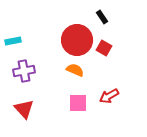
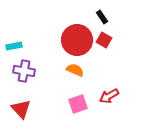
cyan rectangle: moved 1 px right, 5 px down
red square: moved 8 px up
purple cross: rotated 20 degrees clockwise
pink square: moved 1 px down; rotated 18 degrees counterclockwise
red triangle: moved 3 px left
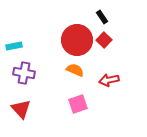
red square: rotated 14 degrees clockwise
purple cross: moved 2 px down
red arrow: moved 16 px up; rotated 18 degrees clockwise
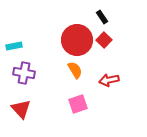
orange semicircle: rotated 36 degrees clockwise
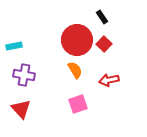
red square: moved 4 px down
purple cross: moved 2 px down
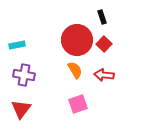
black rectangle: rotated 16 degrees clockwise
cyan rectangle: moved 3 px right, 1 px up
red arrow: moved 5 px left, 5 px up; rotated 18 degrees clockwise
red triangle: rotated 20 degrees clockwise
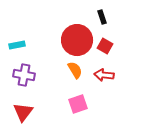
red square: moved 1 px right, 2 px down; rotated 14 degrees counterclockwise
red triangle: moved 2 px right, 3 px down
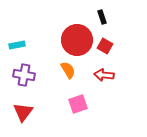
orange semicircle: moved 7 px left
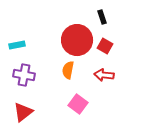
orange semicircle: rotated 138 degrees counterclockwise
pink square: rotated 36 degrees counterclockwise
red triangle: rotated 15 degrees clockwise
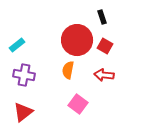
cyan rectangle: rotated 28 degrees counterclockwise
